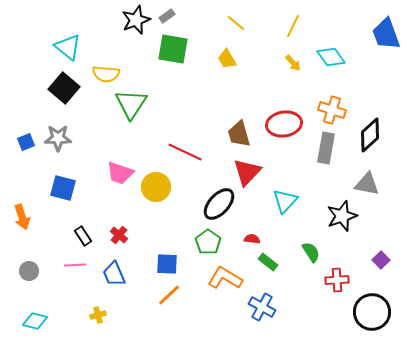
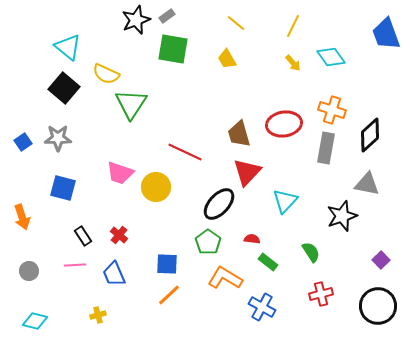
yellow semicircle at (106, 74): rotated 20 degrees clockwise
blue square at (26, 142): moved 3 px left; rotated 12 degrees counterclockwise
red cross at (337, 280): moved 16 px left, 14 px down; rotated 10 degrees counterclockwise
black circle at (372, 312): moved 6 px right, 6 px up
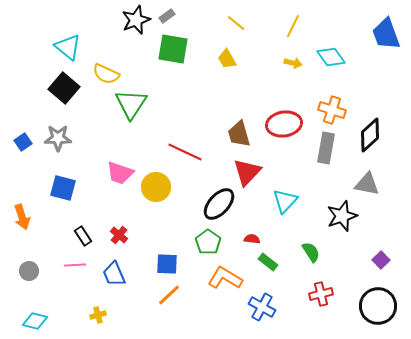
yellow arrow at (293, 63): rotated 36 degrees counterclockwise
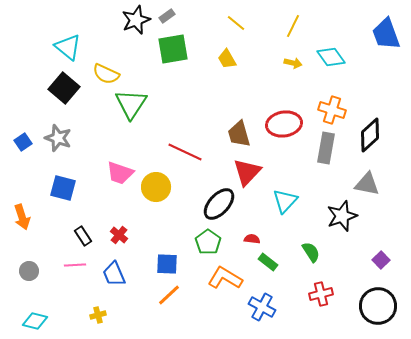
green square at (173, 49): rotated 20 degrees counterclockwise
gray star at (58, 138): rotated 20 degrees clockwise
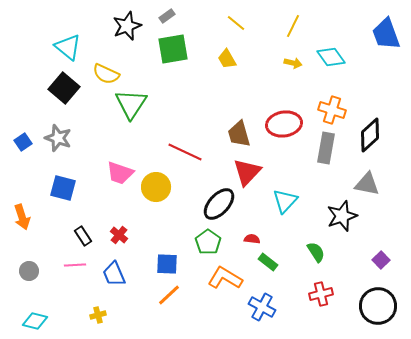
black star at (136, 20): moved 9 px left, 6 px down
green semicircle at (311, 252): moved 5 px right
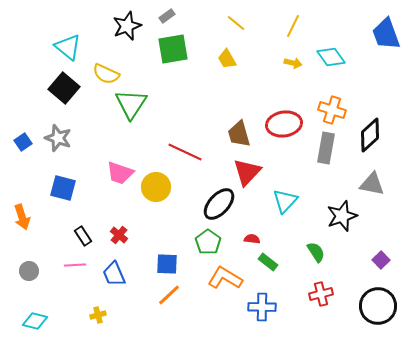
gray triangle at (367, 184): moved 5 px right
blue cross at (262, 307): rotated 28 degrees counterclockwise
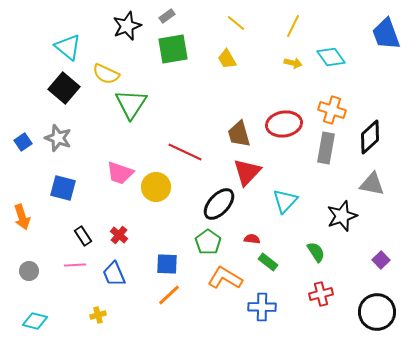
black diamond at (370, 135): moved 2 px down
black circle at (378, 306): moved 1 px left, 6 px down
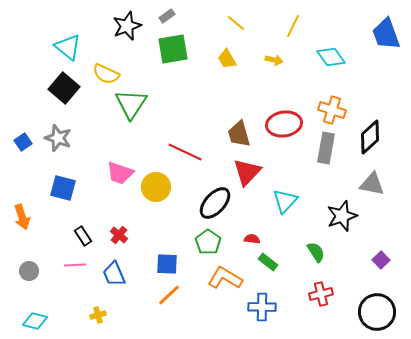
yellow arrow at (293, 63): moved 19 px left, 3 px up
black ellipse at (219, 204): moved 4 px left, 1 px up
